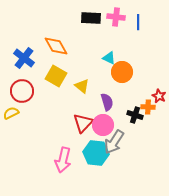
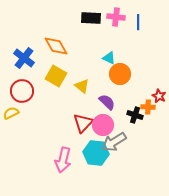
orange circle: moved 2 px left, 2 px down
purple semicircle: rotated 30 degrees counterclockwise
gray arrow: rotated 25 degrees clockwise
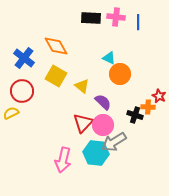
purple semicircle: moved 4 px left
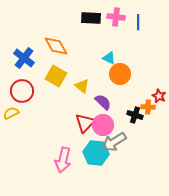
red triangle: moved 2 px right
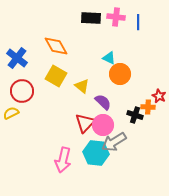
blue cross: moved 7 px left
